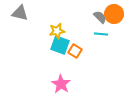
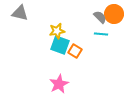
pink star: moved 2 px left; rotated 12 degrees clockwise
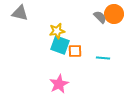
cyan line: moved 2 px right, 24 px down
orange square: rotated 32 degrees counterclockwise
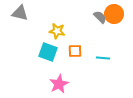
yellow star: rotated 21 degrees clockwise
cyan square: moved 12 px left, 7 px down
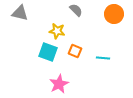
gray semicircle: moved 24 px left, 7 px up
orange square: rotated 24 degrees clockwise
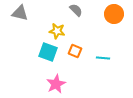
pink star: moved 3 px left
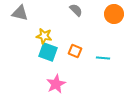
yellow star: moved 13 px left, 5 px down
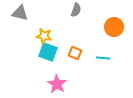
gray semicircle: rotated 64 degrees clockwise
orange circle: moved 13 px down
orange square: moved 2 px down
pink star: moved 1 px right; rotated 12 degrees counterclockwise
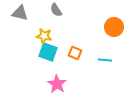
gray semicircle: moved 20 px left; rotated 128 degrees clockwise
cyan line: moved 2 px right, 2 px down
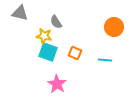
gray semicircle: moved 12 px down
